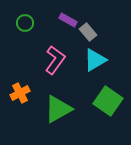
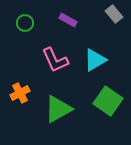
gray rectangle: moved 26 px right, 18 px up
pink L-shape: rotated 120 degrees clockwise
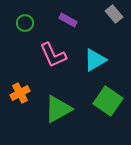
pink L-shape: moved 2 px left, 5 px up
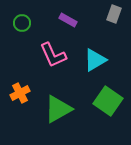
gray rectangle: rotated 60 degrees clockwise
green circle: moved 3 px left
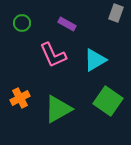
gray rectangle: moved 2 px right, 1 px up
purple rectangle: moved 1 px left, 4 px down
orange cross: moved 5 px down
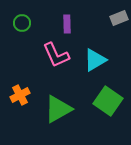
gray rectangle: moved 3 px right, 5 px down; rotated 48 degrees clockwise
purple rectangle: rotated 60 degrees clockwise
pink L-shape: moved 3 px right
orange cross: moved 3 px up
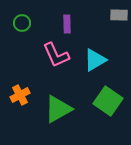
gray rectangle: moved 3 px up; rotated 24 degrees clockwise
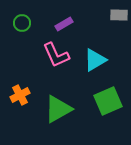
purple rectangle: moved 3 px left; rotated 60 degrees clockwise
green square: rotated 32 degrees clockwise
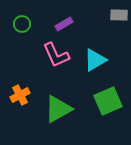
green circle: moved 1 px down
